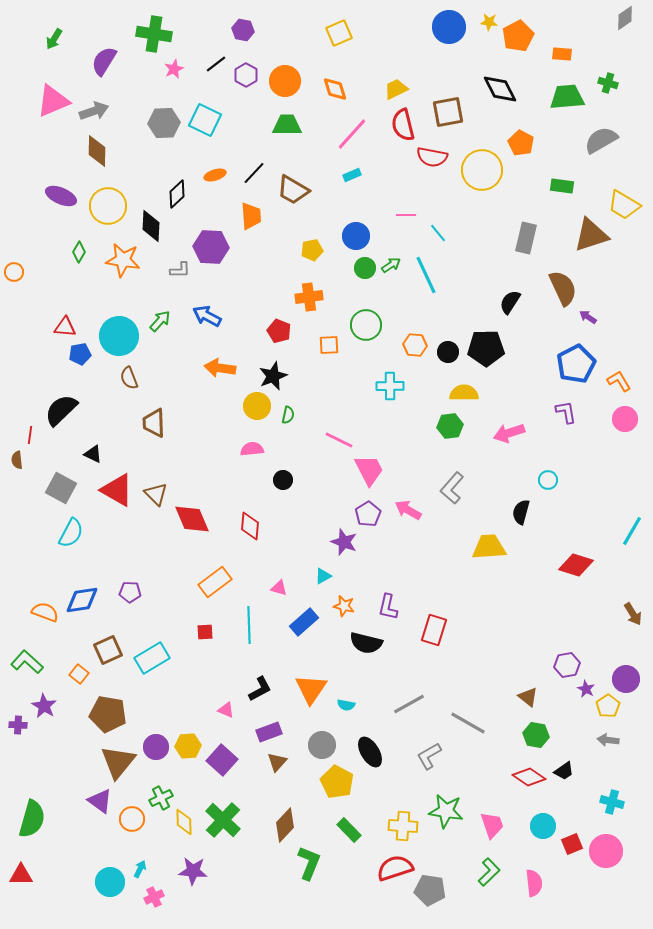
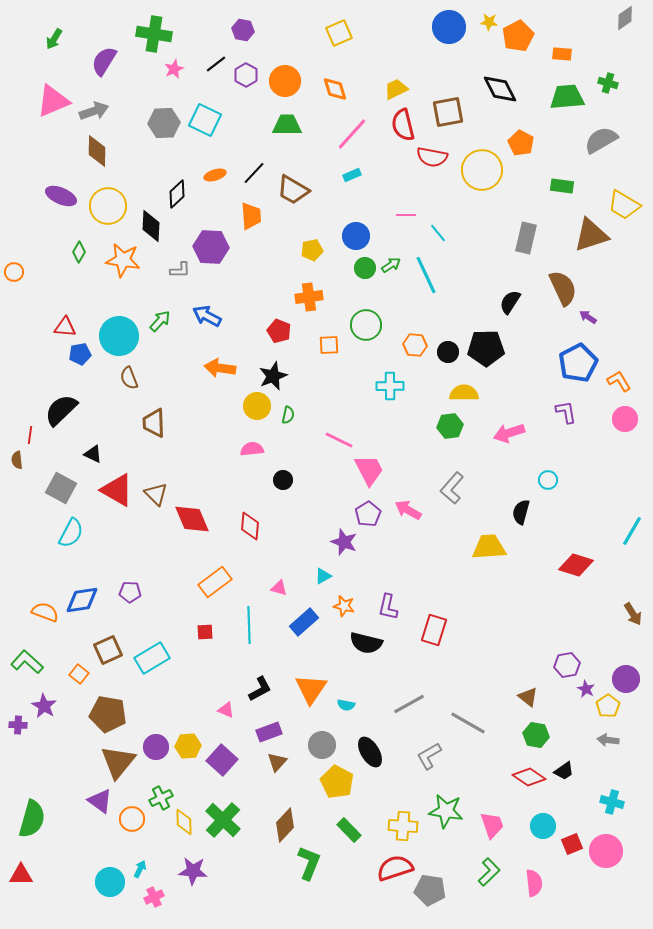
blue pentagon at (576, 364): moved 2 px right, 1 px up
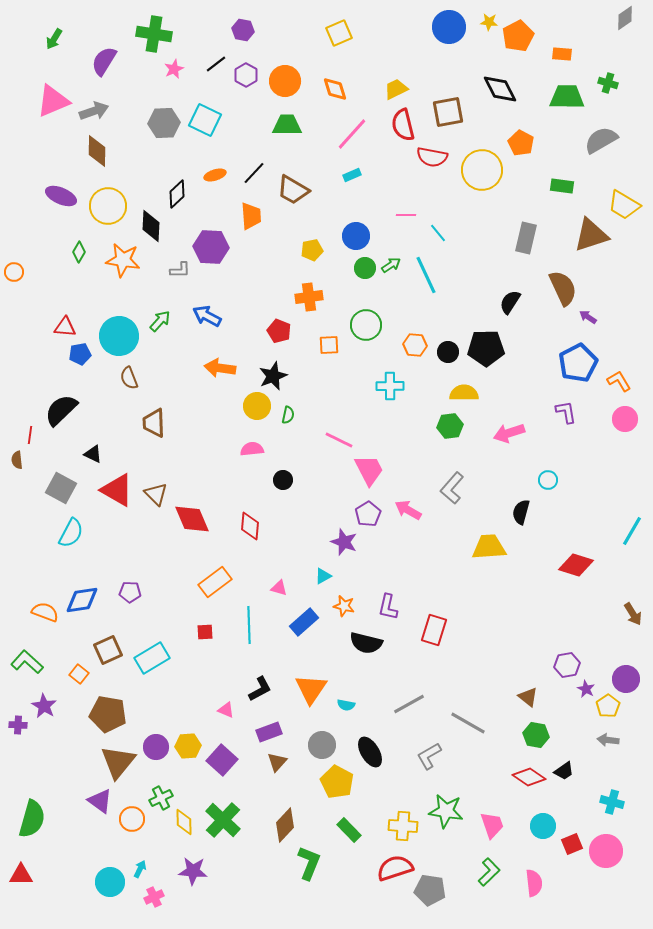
green trapezoid at (567, 97): rotated 6 degrees clockwise
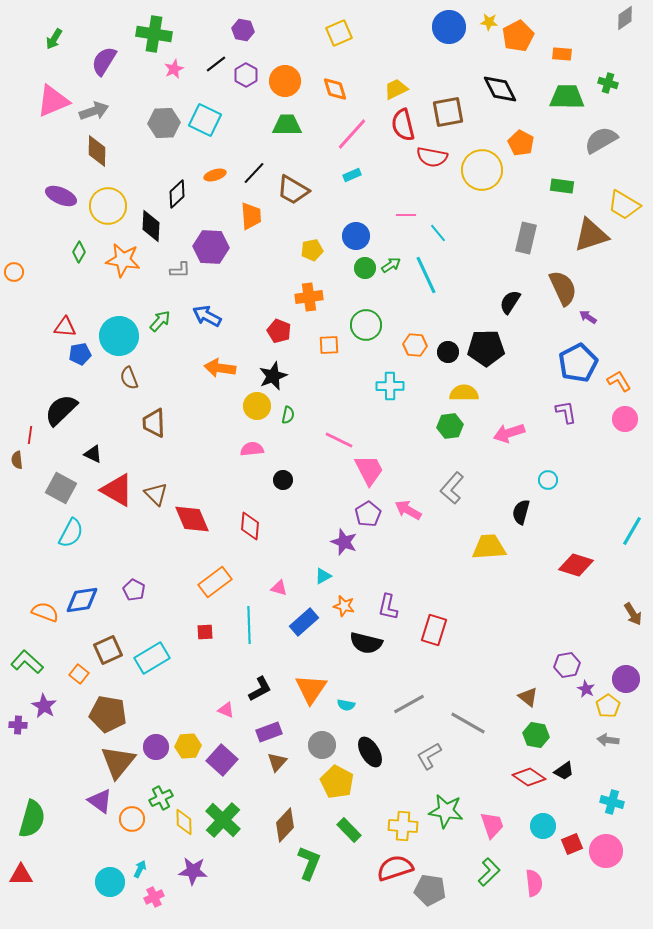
purple pentagon at (130, 592): moved 4 px right, 2 px up; rotated 25 degrees clockwise
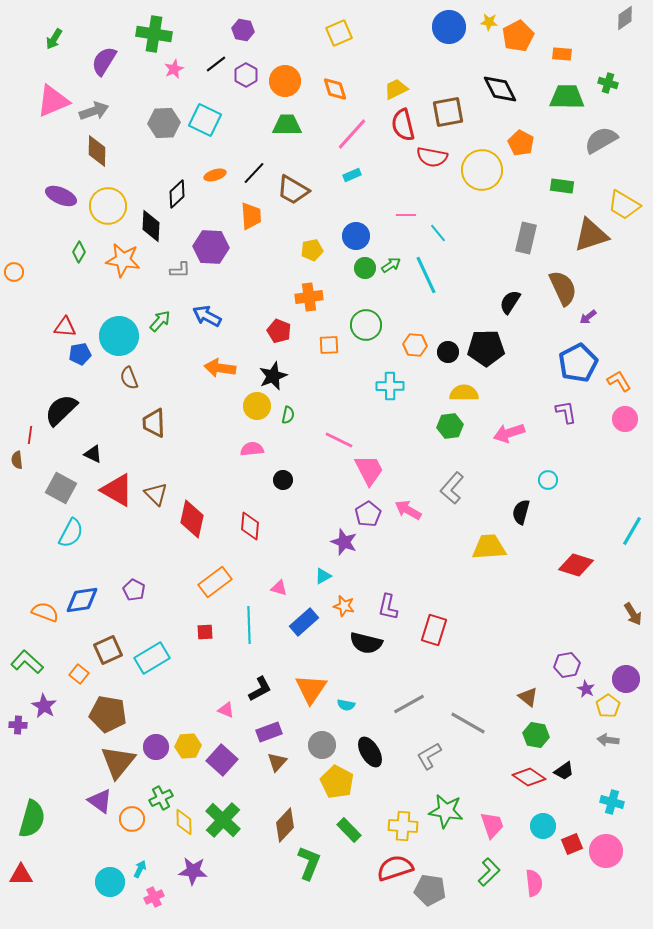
purple arrow at (588, 317): rotated 72 degrees counterclockwise
red diamond at (192, 519): rotated 36 degrees clockwise
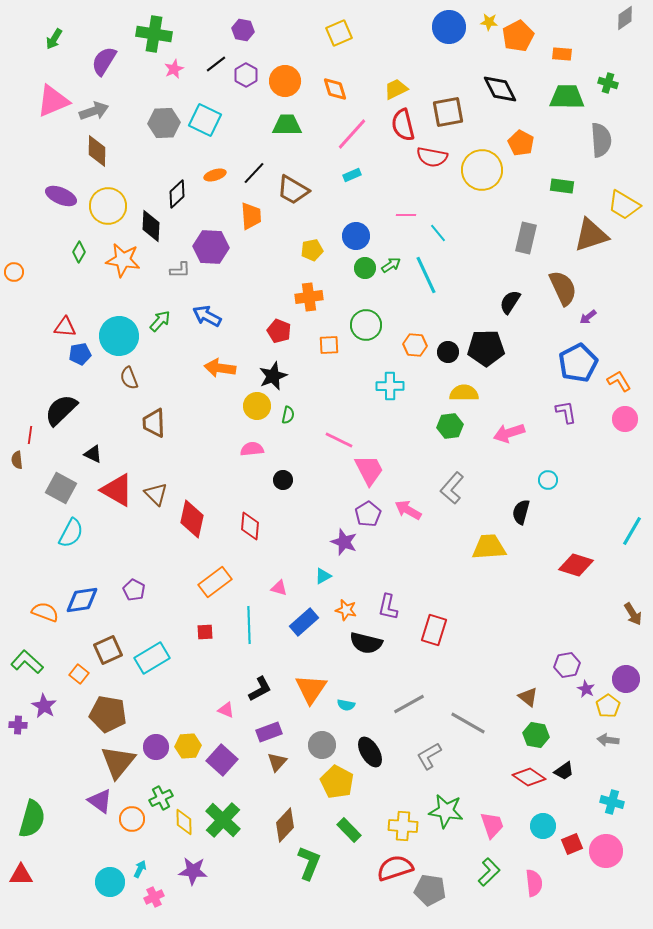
gray semicircle at (601, 140): rotated 116 degrees clockwise
orange star at (344, 606): moved 2 px right, 4 px down
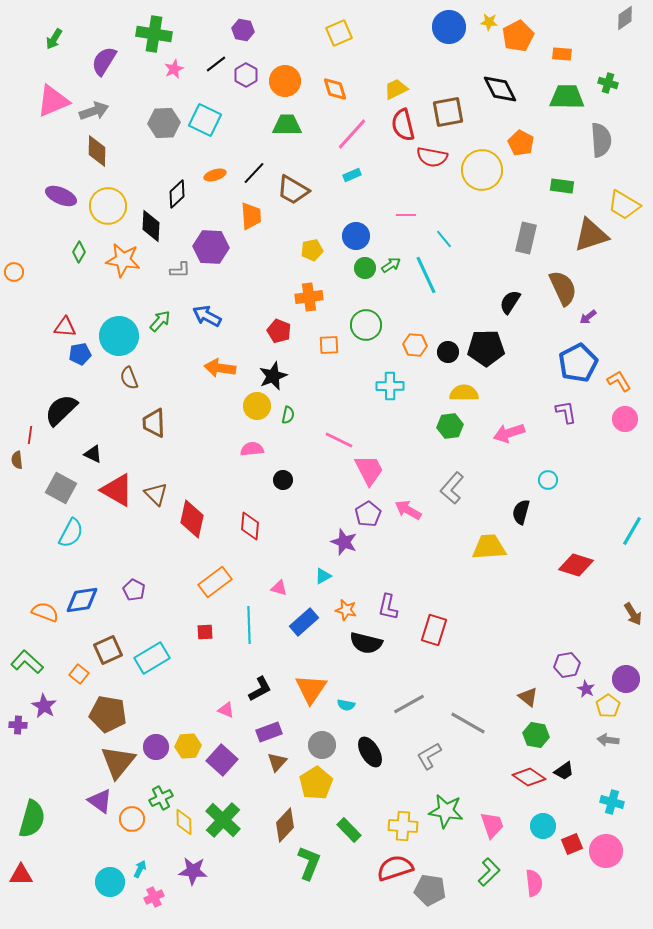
cyan line at (438, 233): moved 6 px right, 6 px down
yellow pentagon at (337, 782): moved 21 px left, 1 px down; rotated 12 degrees clockwise
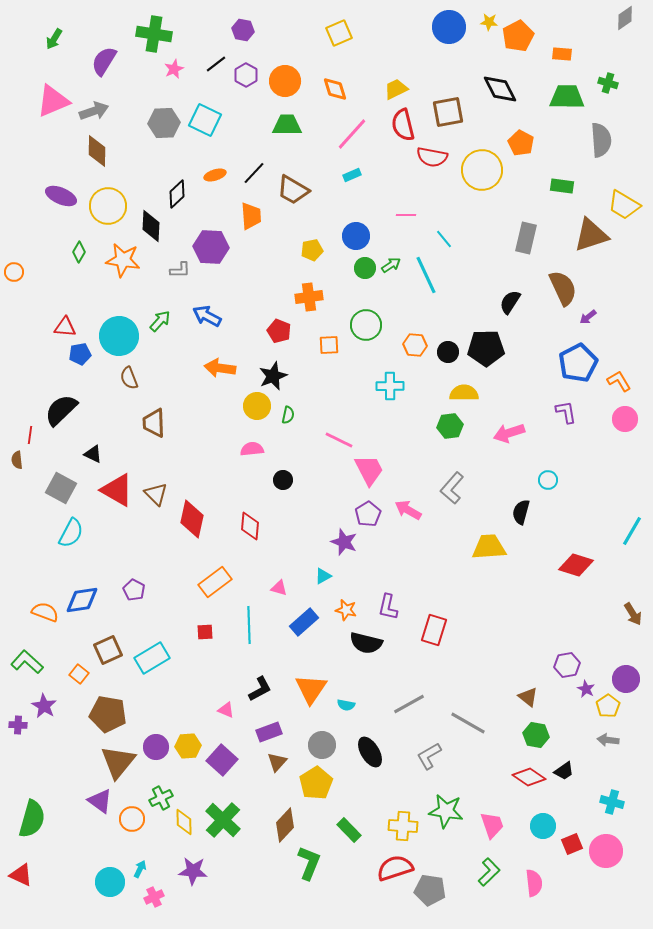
red triangle at (21, 875): rotated 25 degrees clockwise
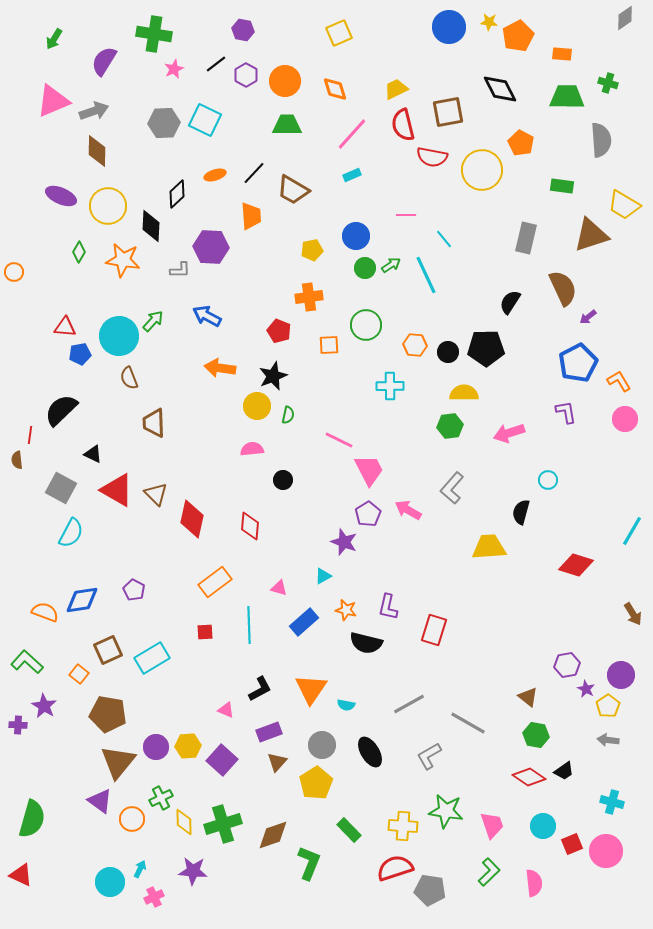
green arrow at (160, 321): moved 7 px left
purple circle at (626, 679): moved 5 px left, 4 px up
green cross at (223, 820): moved 4 px down; rotated 30 degrees clockwise
brown diamond at (285, 825): moved 12 px left, 10 px down; rotated 28 degrees clockwise
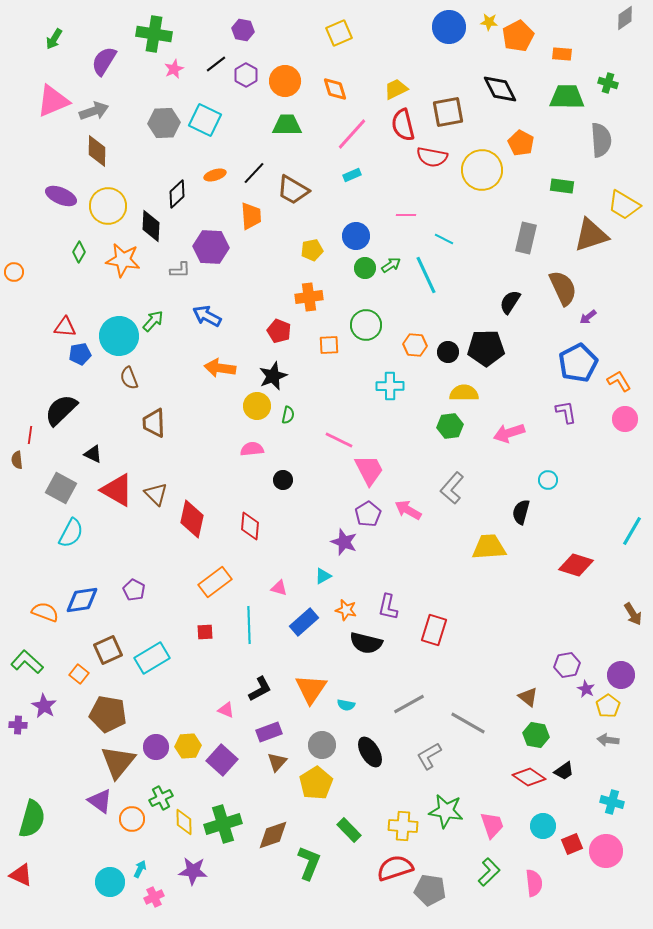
cyan line at (444, 239): rotated 24 degrees counterclockwise
